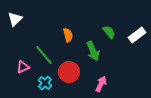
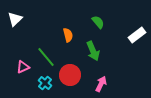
green semicircle: moved 11 px left, 10 px up
green line: moved 2 px right, 2 px down
red circle: moved 1 px right, 3 px down
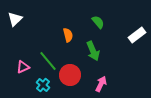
green line: moved 2 px right, 4 px down
cyan cross: moved 2 px left, 2 px down
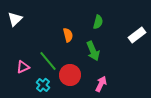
green semicircle: rotated 56 degrees clockwise
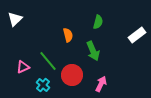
red circle: moved 2 px right
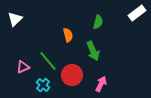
white rectangle: moved 22 px up
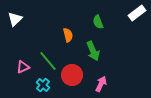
green semicircle: rotated 144 degrees clockwise
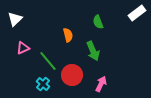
pink triangle: moved 19 px up
cyan cross: moved 1 px up
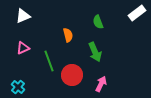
white triangle: moved 8 px right, 3 px up; rotated 21 degrees clockwise
green arrow: moved 2 px right, 1 px down
green line: moved 1 px right; rotated 20 degrees clockwise
cyan cross: moved 25 px left, 3 px down
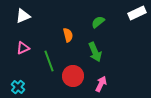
white rectangle: rotated 12 degrees clockwise
green semicircle: rotated 72 degrees clockwise
red circle: moved 1 px right, 1 px down
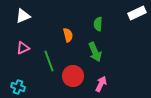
green semicircle: moved 2 px down; rotated 48 degrees counterclockwise
cyan cross: rotated 24 degrees counterclockwise
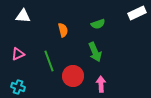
white triangle: rotated 28 degrees clockwise
green semicircle: rotated 112 degrees counterclockwise
orange semicircle: moved 5 px left, 5 px up
pink triangle: moved 5 px left, 6 px down
pink arrow: rotated 28 degrees counterclockwise
